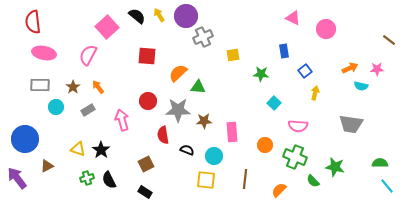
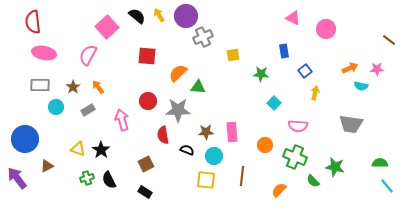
brown star at (204, 121): moved 2 px right, 11 px down
brown line at (245, 179): moved 3 px left, 3 px up
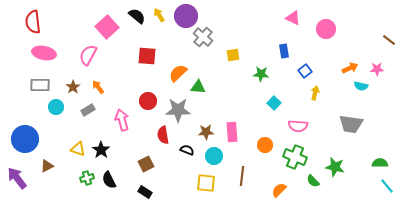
gray cross at (203, 37): rotated 24 degrees counterclockwise
yellow square at (206, 180): moved 3 px down
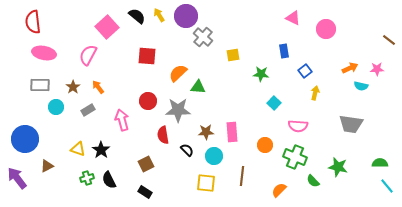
black semicircle at (187, 150): rotated 24 degrees clockwise
green star at (335, 167): moved 3 px right
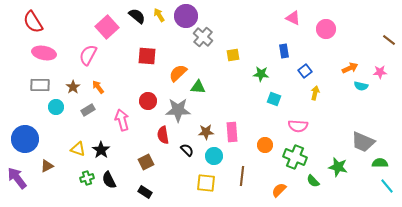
red semicircle at (33, 22): rotated 25 degrees counterclockwise
pink star at (377, 69): moved 3 px right, 3 px down
cyan square at (274, 103): moved 4 px up; rotated 24 degrees counterclockwise
gray trapezoid at (351, 124): moved 12 px right, 18 px down; rotated 15 degrees clockwise
brown square at (146, 164): moved 2 px up
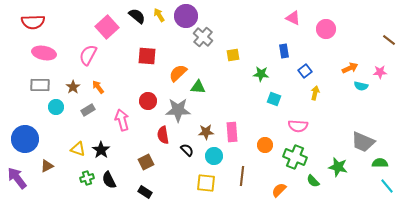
red semicircle at (33, 22): rotated 60 degrees counterclockwise
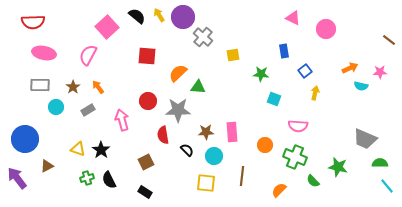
purple circle at (186, 16): moved 3 px left, 1 px down
gray trapezoid at (363, 142): moved 2 px right, 3 px up
